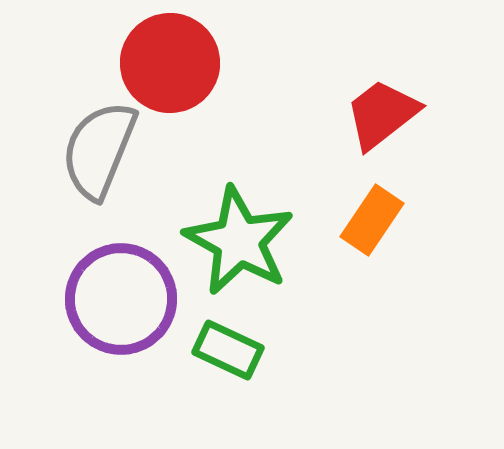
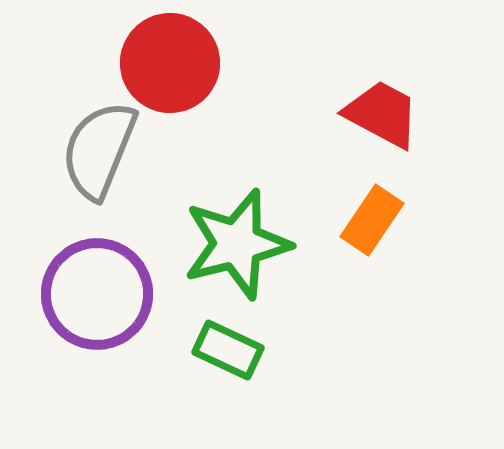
red trapezoid: rotated 66 degrees clockwise
green star: moved 2 px left, 3 px down; rotated 29 degrees clockwise
purple circle: moved 24 px left, 5 px up
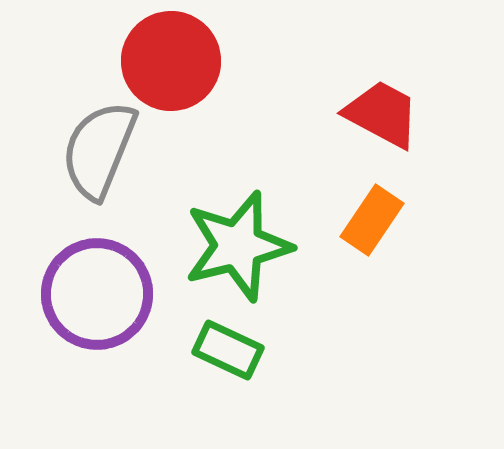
red circle: moved 1 px right, 2 px up
green star: moved 1 px right, 2 px down
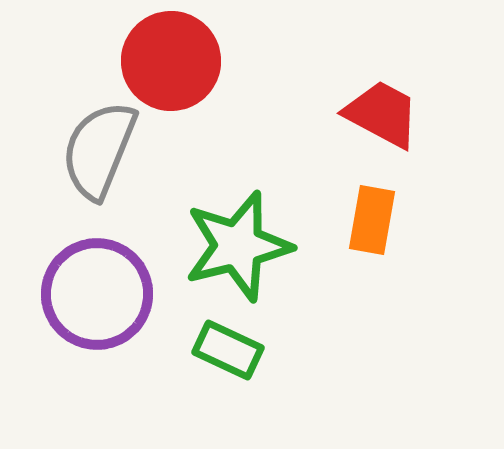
orange rectangle: rotated 24 degrees counterclockwise
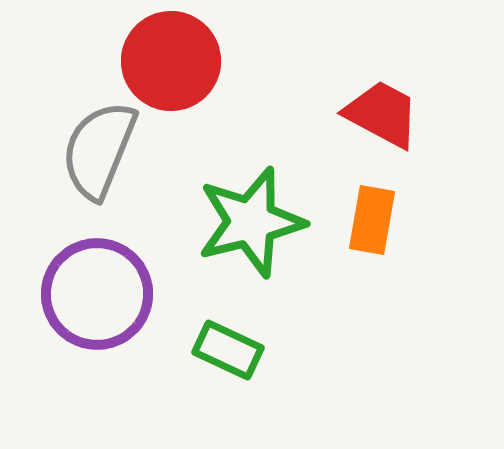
green star: moved 13 px right, 24 px up
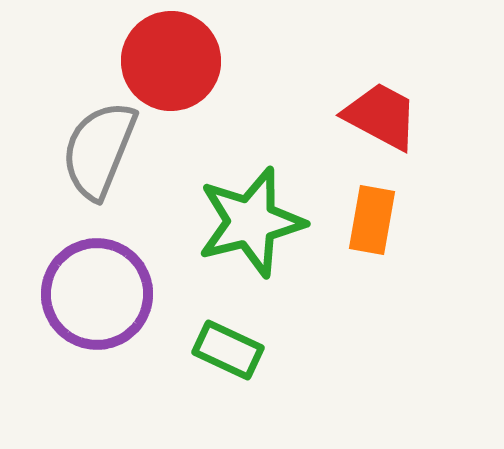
red trapezoid: moved 1 px left, 2 px down
